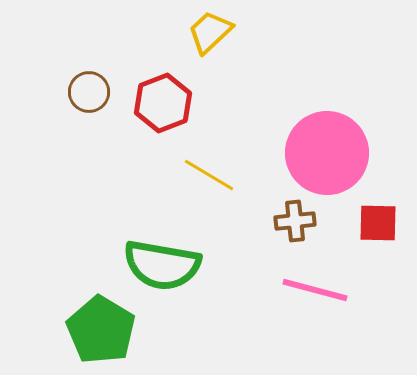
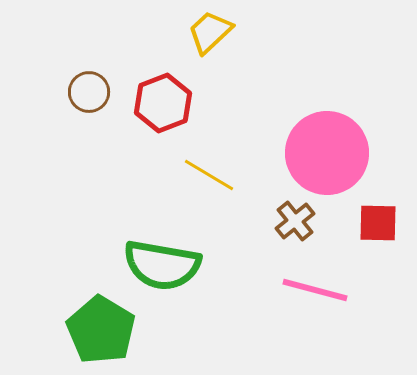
brown cross: rotated 33 degrees counterclockwise
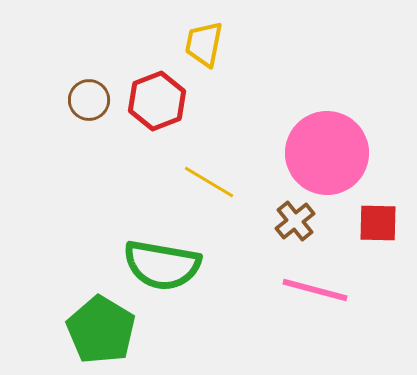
yellow trapezoid: moved 6 px left, 12 px down; rotated 36 degrees counterclockwise
brown circle: moved 8 px down
red hexagon: moved 6 px left, 2 px up
yellow line: moved 7 px down
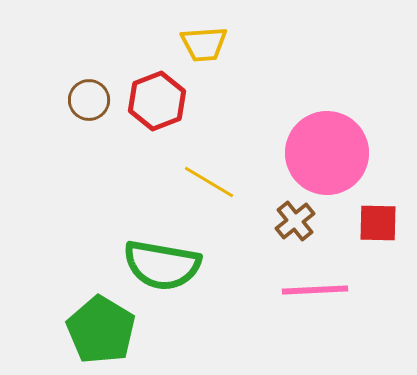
yellow trapezoid: rotated 105 degrees counterclockwise
pink line: rotated 18 degrees counterclockwise
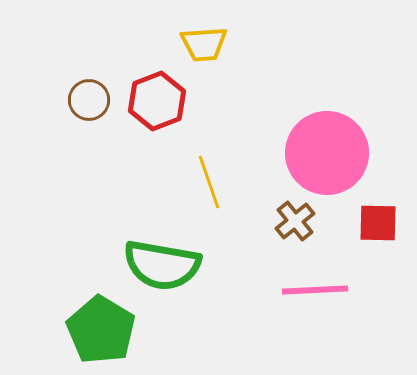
yellow line: rotated 40 degrees clockwise
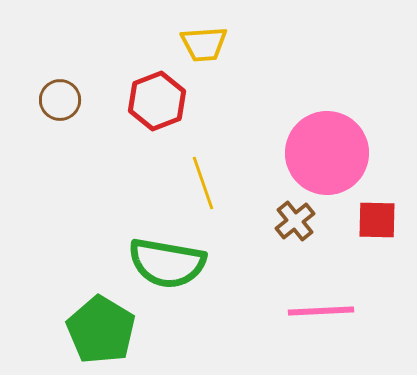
brown circle: moved 29 px left
yellow line: moved 6 px left, 1 px down
red square: moved 1 px left, 3 px up
green semicircle: moved 5 px right, 2 px up
pink line: moved 6 px right, 21 px down
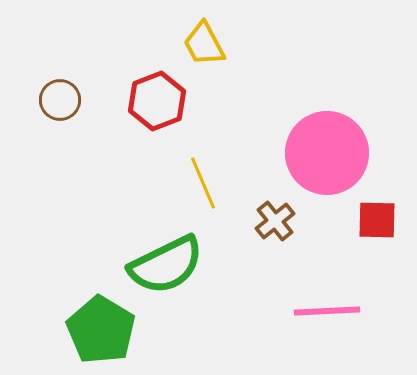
yellow trapezoid: rotated 66 degrees clockwise
yellow line: rotated 4 degrees counterclockwise
brown cross: moved 20 px left
green semicircle: moved 1 px left, 2 px down; rotated 36 degrees counterclockwise
pink line: moved 6 px right
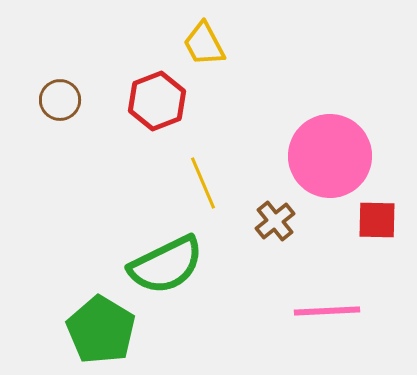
pink circle: moved 3 px right, 3 px down
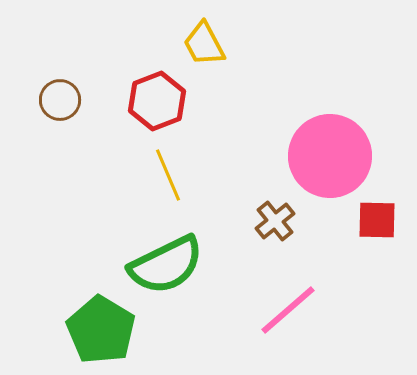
yellow line: moved 35 px left, 8 px up
pink line: moved 39 px left, 1 px up; rotated 38 degrees counterclockwise
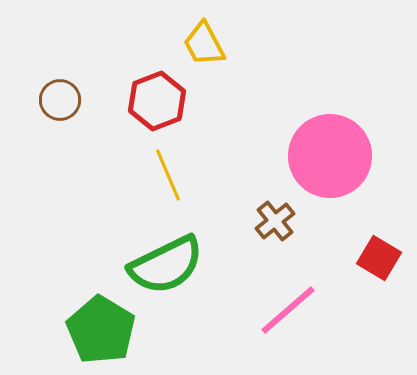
red square: moved 2 px right, 38 px down; rotated 30 degrees clockwise
